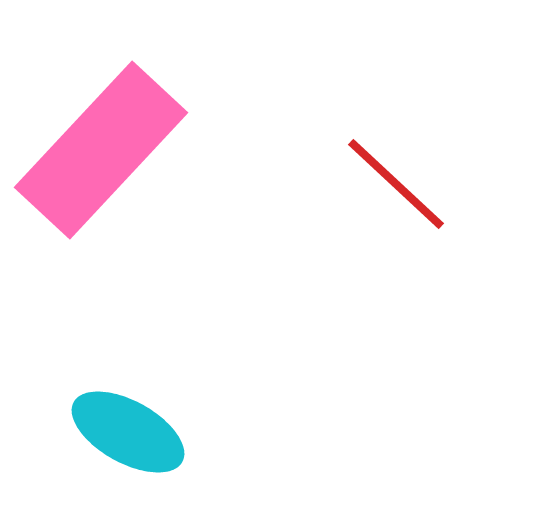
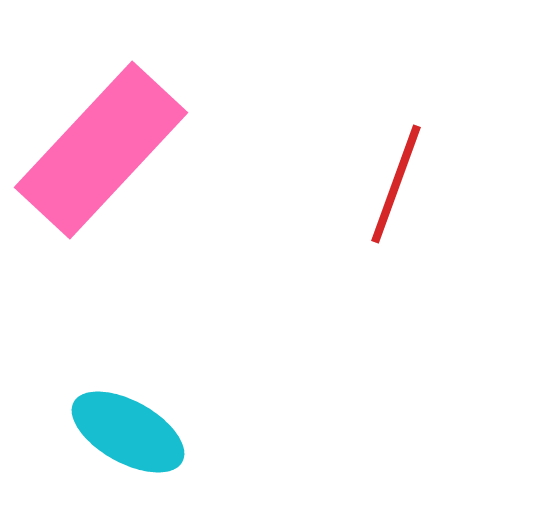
red line: rotated 67 degrees clockwise
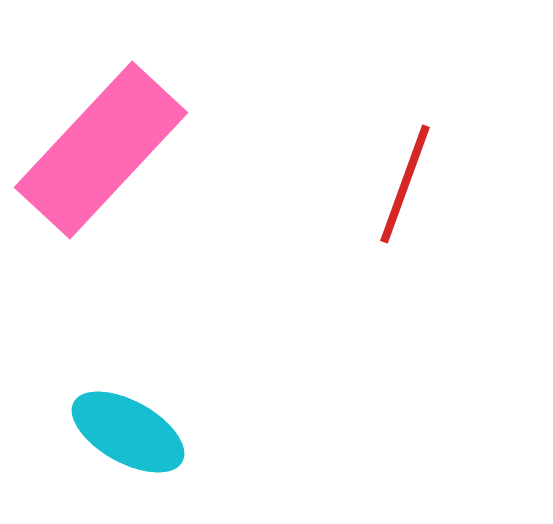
red line: moved 9 px right
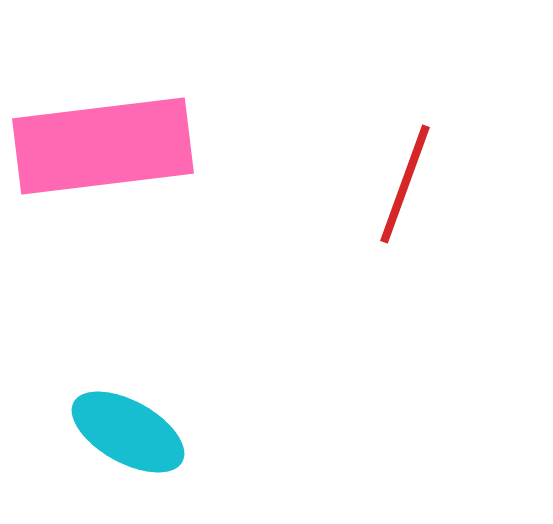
pink rectangle: moved 2 px right, 4 px up; rotated 40 degrees clockwise
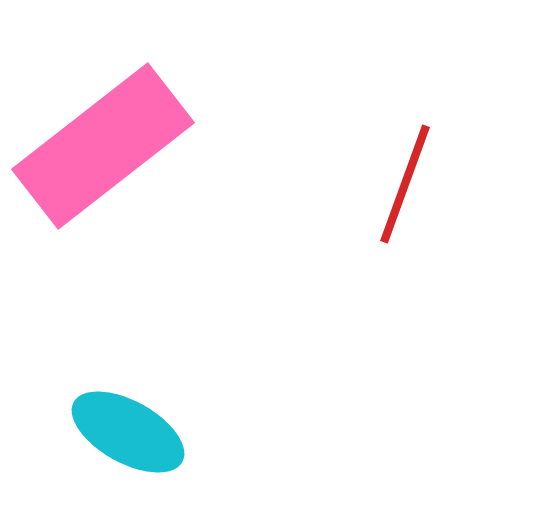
pink rectangle: rotated 31 degrees counterclockwise
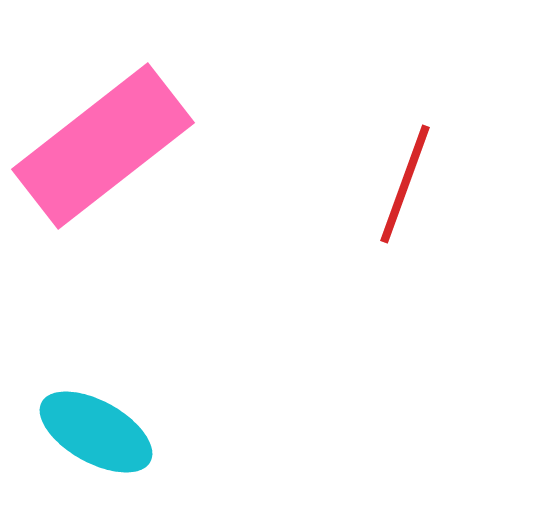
cyan ellipse: moved 32 px left
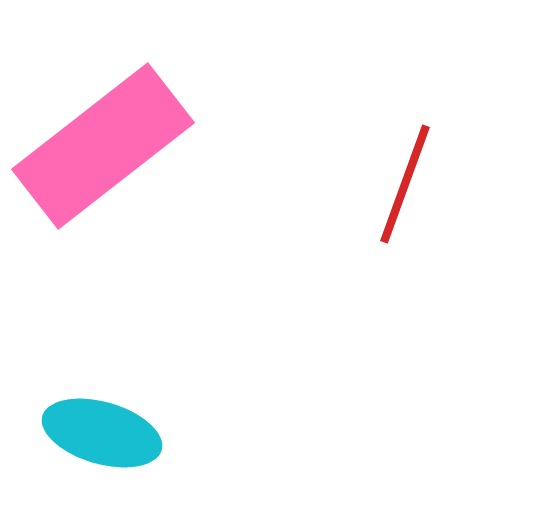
cyan ellipse: moved 6 px right, 1 px down; rotated 13 degrees counterclockwise
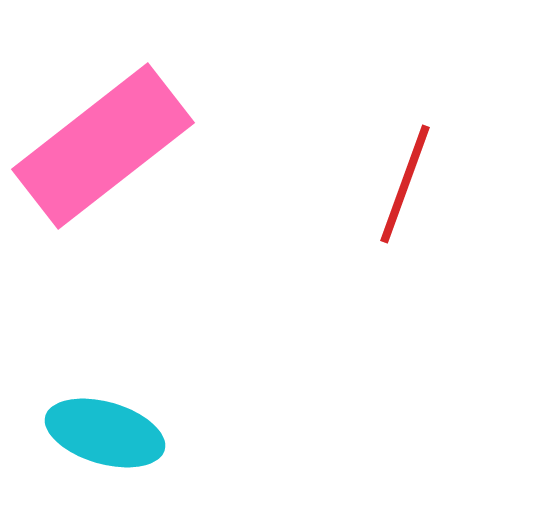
cyan ellipse: moved 3 px right
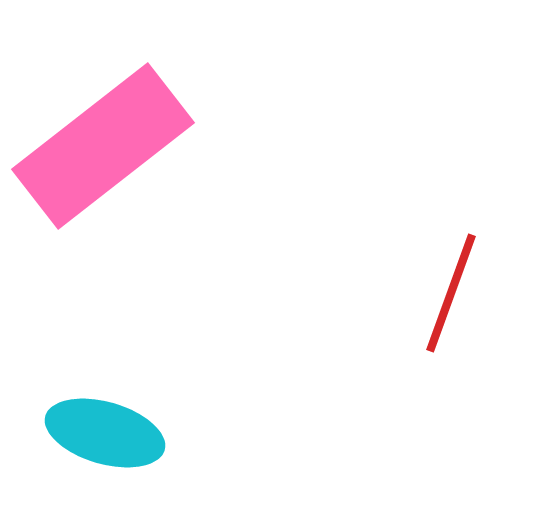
red line: moved 46 px right, 109 px down
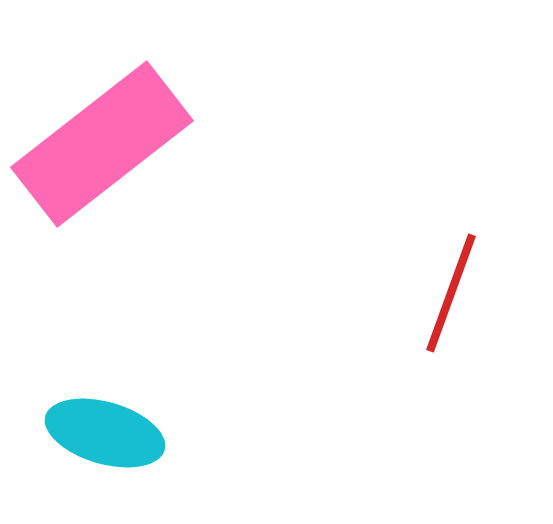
pink rectangle: moved 1 px left, 2 px up
